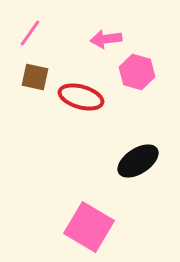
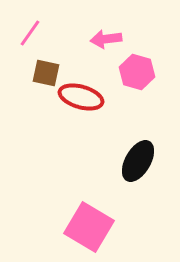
brown square: moved 11 px right, 4 px up
black ellipse: rotated 27 degrees counterclockwise
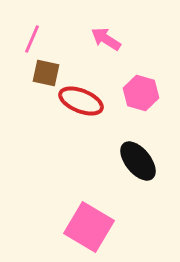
pink line: moved 2 px right, 6 px down; rotated 12 degrees counterclockwise
pink arrow: rotated 40 degrees clockwise
pink hexagon: moved 4 px right, 21 px down
red ellipse: moved 4 px down; rotated 6 degrees clockwise
black ellipse: rotated 69 degrees counterclockwise
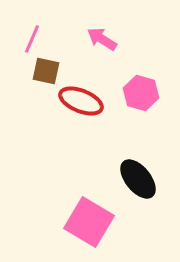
pink arrow: moved 4 px left
brown square: moved 2 px up
black ellipse: moved 18 px down
pink square: moved 5 px up
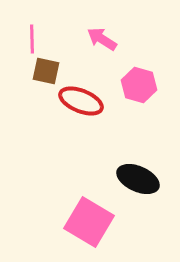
pink line: rotated 24 degrees counterclockwise
pink hexagon: moved 2 px left, 8 px up
black ellipse: rotated 27 degrees counterclockwise
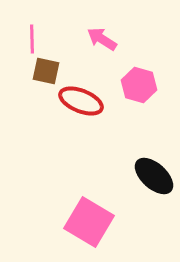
black ellipse: moved 16 px right, 3 px up; rotated 18 degrees clockwise
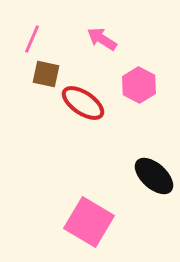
pink line: rotated 24 degrees clockwise
brown square: moved 3 px down
pink hexagon: rotated 12 degrees clockwise
red ellipse: moved 2 px right, 2 px down; rotated 12 degrees clockwise
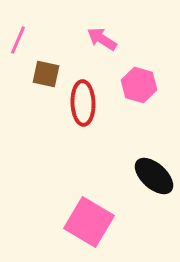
pink line: moved 14 px left, 1 px down
pink hexagon: rotated 12 degrees counterclockwise
red ellipse: rotated 54 degrees clockwise
